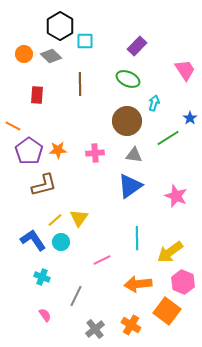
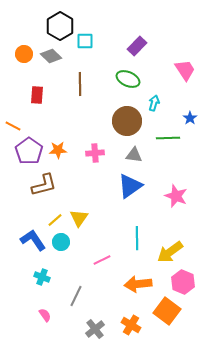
green line: rotated 30 degrees clockwise
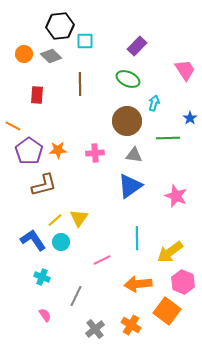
black hexagon: rotated 24 degrees clockwise
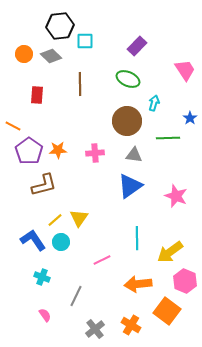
pink hexagon: moved 2 px right, 1 px up
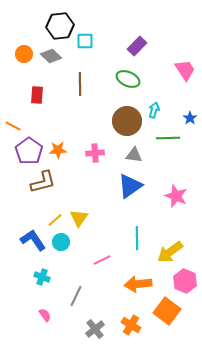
cyan arrow: moved 7 px down
brown L-shape: moved 1 px left, 3 px up
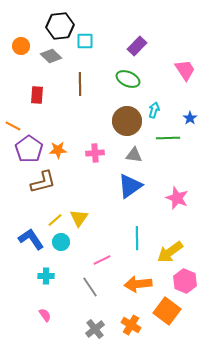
orange circle: moved 3 px left, 8 px up
purple pentagon: moved 2 px up
pink star: moved 1 px right, 2 px down
blue L-shape: moved 2 px left, 1 px up
cyan cross: moved 4 px right, 1 px up; rotated 21 degrees counterclockwise
gray line: moved 14 px right, 9 px up; rotated 60 degrees counterclockwise
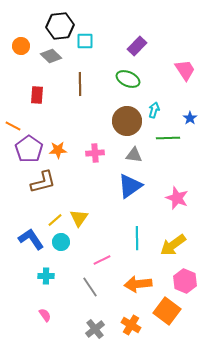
yellow arrow: moved 3 px right, 7 px up
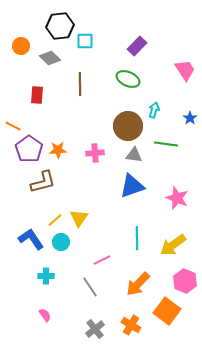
gray diamond: moved 1 px left, 2 px down
brown circle: moved 1 px right, 5 px down
green line: moved 2 px left, 6 px down; rotated 10 degrees clockwise
blue triangle: moved 2 px right; rotated 16 degrees clockwise
orange arrow: rotated 40 degrees counterclockwise
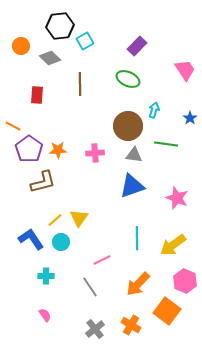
cyan square: rotated 30 degrees counterclockwise
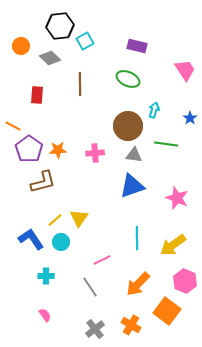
purple rectangle: rotated 60 degrees clockwise
